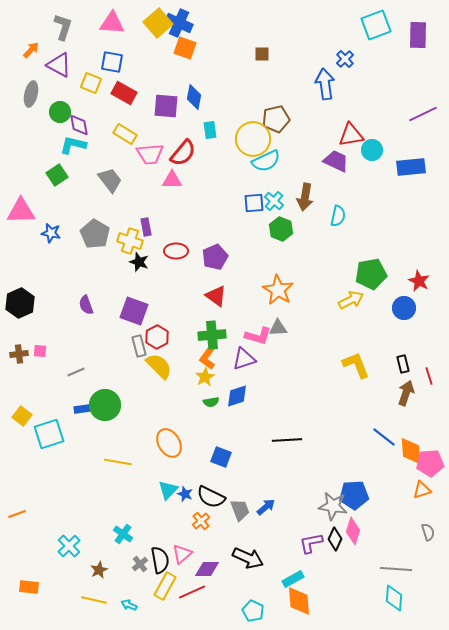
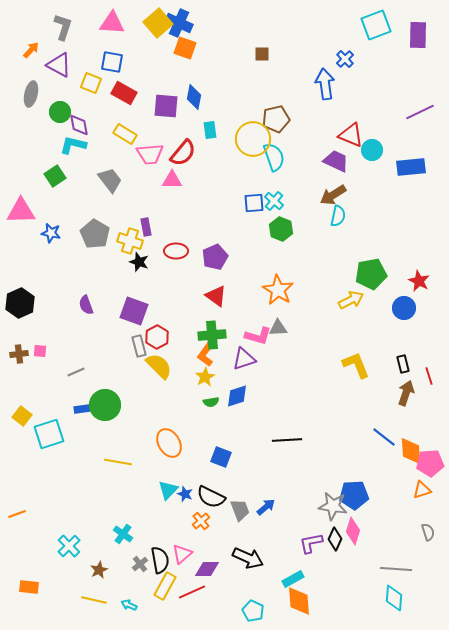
purple line at (423, 114): moved 3 px left, 2 px up
red triangle at (351, 135): rotated 32 degrees clockwise
cyan semicircle at (266, 161): moved 8 px right, 4 px up; rotated 84 degrees counterclockwise
green square at (57, 175): moved 2 px left, 1 px down
brown arrow at (305, 197): moved 28 px right, 2 px up; rotated 48 degrees clockwise
orange L-shape at (208, 357): moved 2 px left, 3 px up
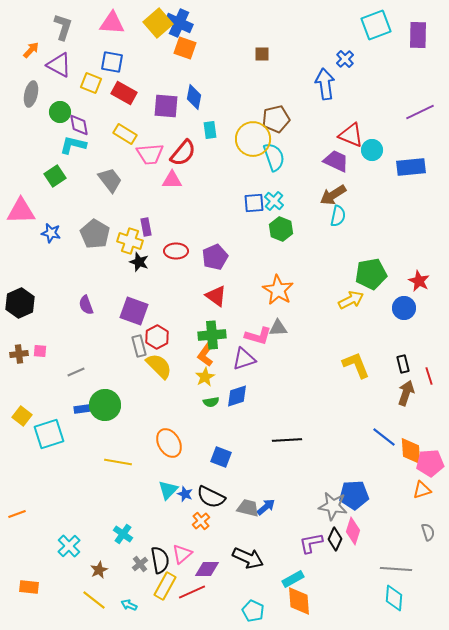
gray trapezoid at (240, 510): moved 8 px right, 2 px up; rotated 55 degrees counterclockwise
yellow line at (94, 600): rotated 25 degrees clockwise
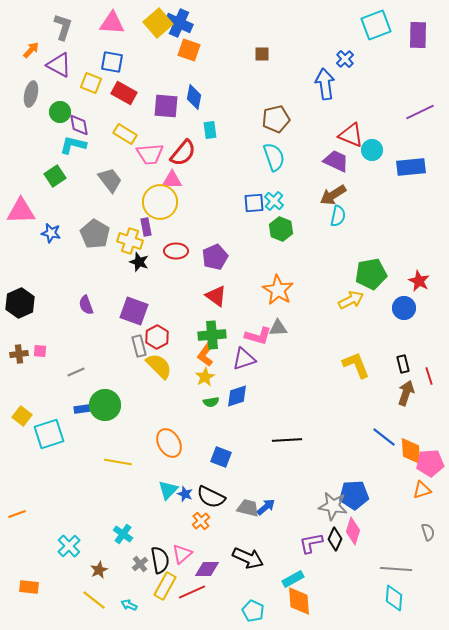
orange square at (185, 48): moved 4 px right, 2 px down
yellow circle at (253, 139): moved 93 px left, 63 px down
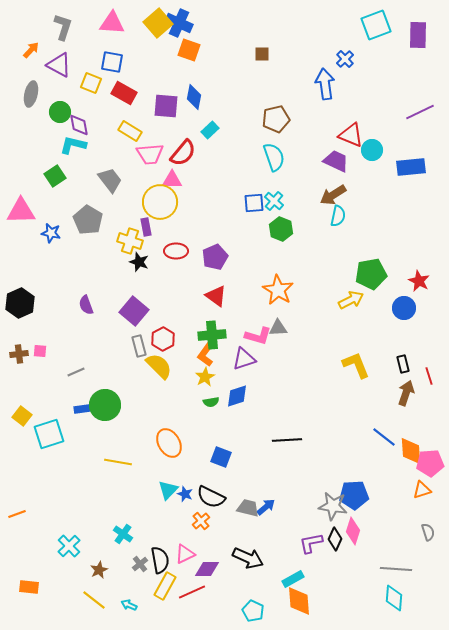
cyan rectangle at (210, 130): rotated 54 degrees clockwise
yellow rectangle at (125, 134): moved 5 px right, 3 px up
gray pentagon at (95, 234): moved 7 px left, 14 px up
purple square at (134, 311): rotated 20 degrees clockwise
red hexagon at (157, 337): moved 6 px right, 2 px down
pink triangle at (182, 554): moved 3 px right; rotated 15 degrees clockwise
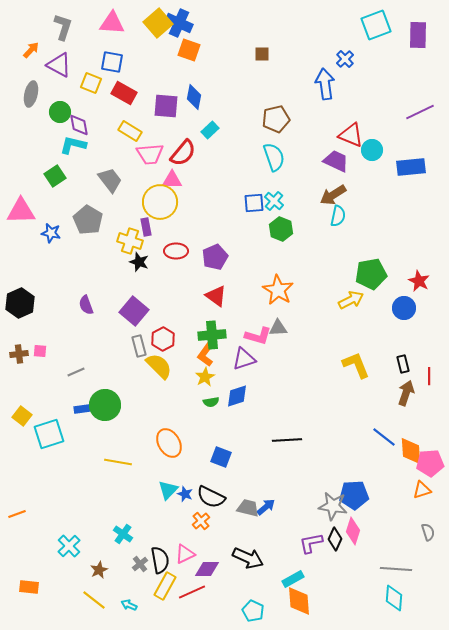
red line at (429, 376): rotated 18 degrees clockwise
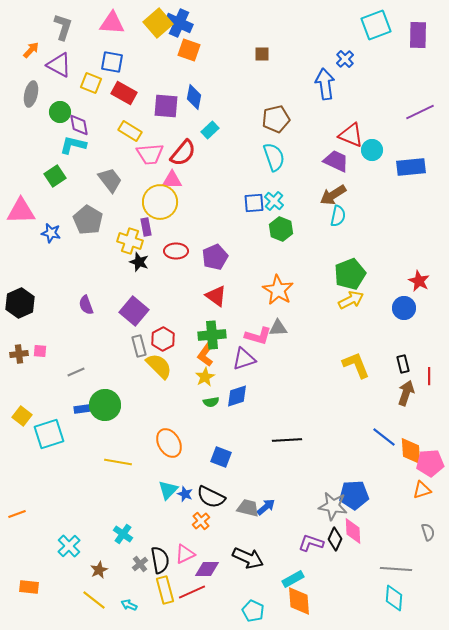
green pentagon at (371, 274): moved 21 px left; rotated 12 degrees counterclockwise
pink diamond at (353, 531): rotated 20 degrees counterclockwise
purple L-shape at (311, 543): rotated 30 degrees clockwise
yellow rectangle at (165, 586): moved 4 px down; rotated 44 degrees counterclockwise
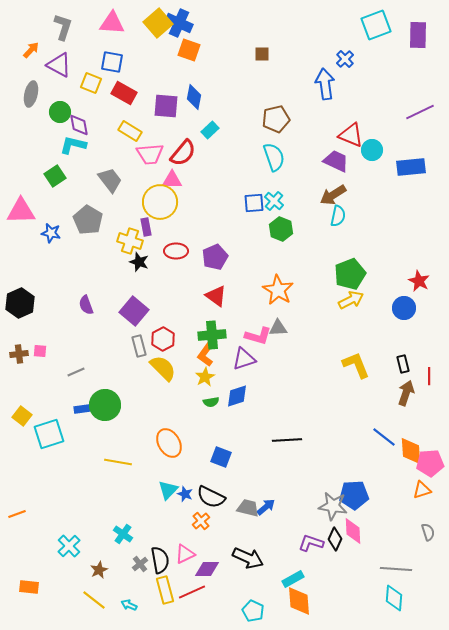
yellow semicircle at (159, 366): moved 4 px right, 2 px down
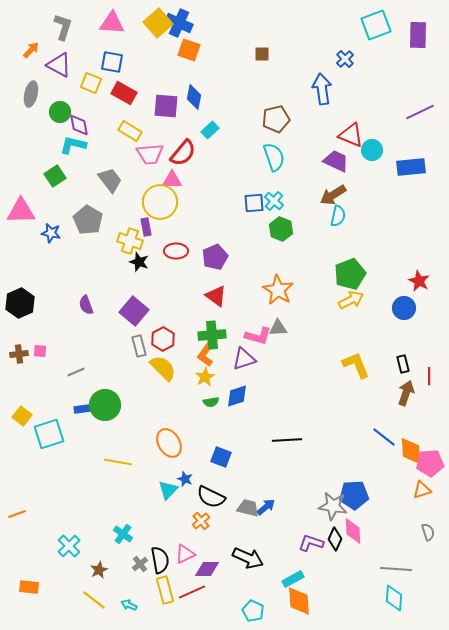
blue arrow at (325, 84): moved 3 px left, 5 px down
blue star at (185, 494): moved 15 px up
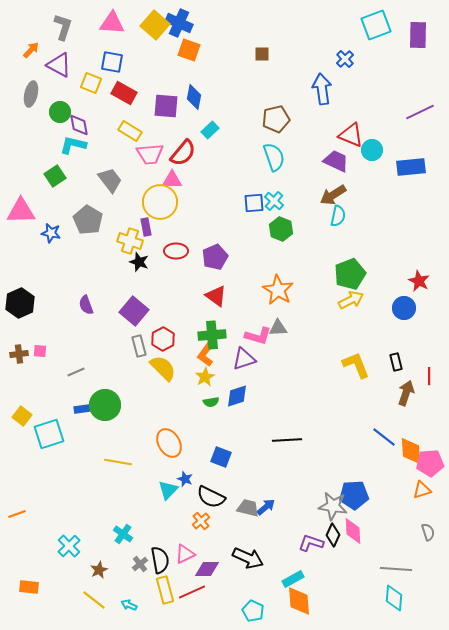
yellow square at (158, 23): moved 3 px left, 2 px down; rotated 8 degrees counterclockwise
black rectangle at (403, 364): moved 7 px left, 2 px up
black diamond at (335, 539): moved 2 px left, 4 px up
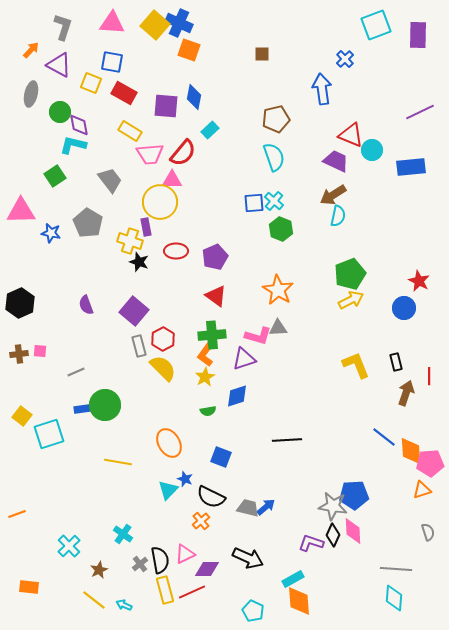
gray pentagon at (88, 220): moved 3 px down
green semicircle at (211, 402): moved 3 px left, 9 px down
cyan arrow at (129, 605): moved 5 px left
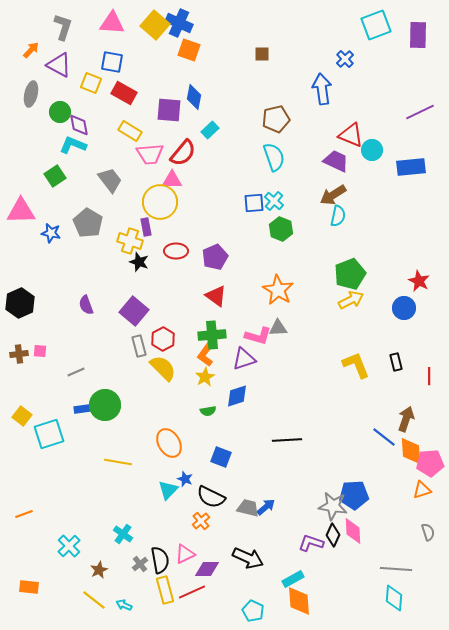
purple square at (166, 106): moved 3 px right, 4 px down
cyan L-shape at (73, 145): rotated 8 degrees clockwise
brown arrow at (406, 393): moved 26 px down
orange line at (17, 514): moved 7 px right
